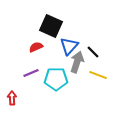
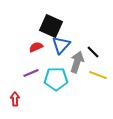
blue triangle: moved 8 px left, 1 px up
red arrow: moved 3 px right, 1 px down
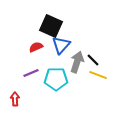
black line: moved 8 px down
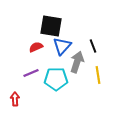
black square: rotated 15 degrees counterclockwise
blue triangle: moved 1 px right, 1 px down
black line: moved 14 px up; rotated 24 degrees clockwise
yellow line: rotated 60 degrees clockwise
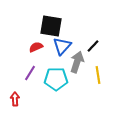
black line: rotated 64 degrees clockwise
purple line: moved 1 px left; rotated 35 degrees counterclockwise
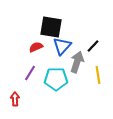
black square: moved 1 px down
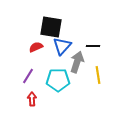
black line: rotated 48 degrees clockwise
purple line: moved 2 px left, 3 px down
cyan pentagon: moved 2 px right, 1 px down
red arrow: moved 17 px right
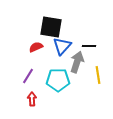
black line: moved 4 px left
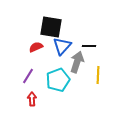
yellow line: rotated 12 degrees clockwise
cyan pentagon: rotated 20 degrees counterclockwise
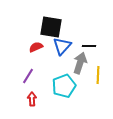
gray arrow: moved 3 px right, 1 px down
cyan pentagon: moved 6 px right, 6 px down
